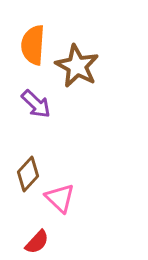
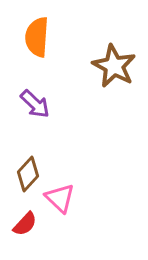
orange semicircle: moved 4 px right, 8 px up
brown star: moved 37 px right
purple arrow: moved 1 px left
red semicircle: moved 12 px left, 18 px up
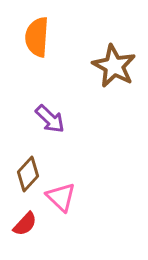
purple arrow: moved 15 px right, 15 px down
pink triangle: moved 1 px right, 1 px up
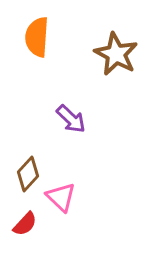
brown star: moved 2 px right, 12 px up
purple arrow: moved 21 px right
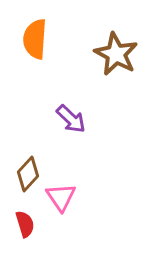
orange semicircle: moved 2 px left, 2 px down
pink triangle: rotated 12 degrees clockwise
red semicircle: rotated 60 degrees counterclockwise
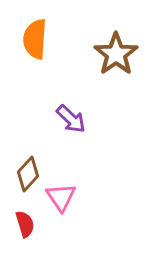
brown star: rotated 9 degrees clockwise
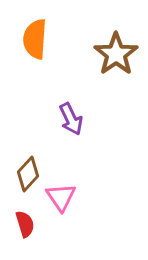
purple arrow: rotated 20 degrees clockwise
